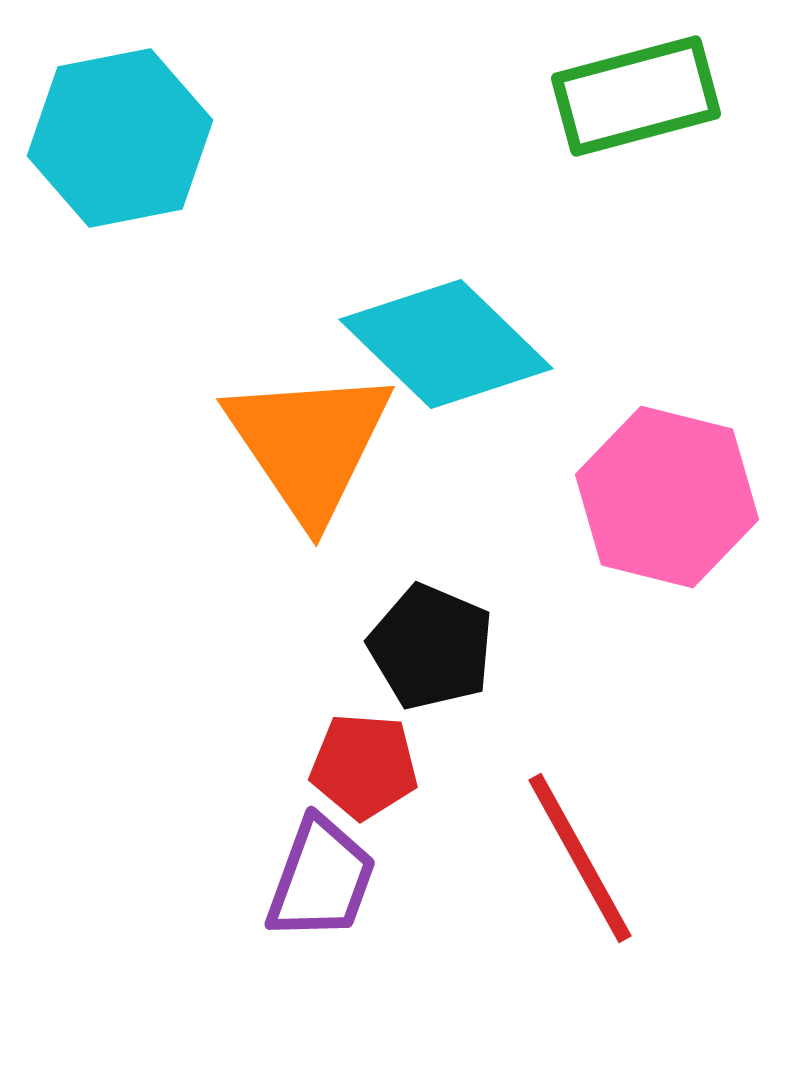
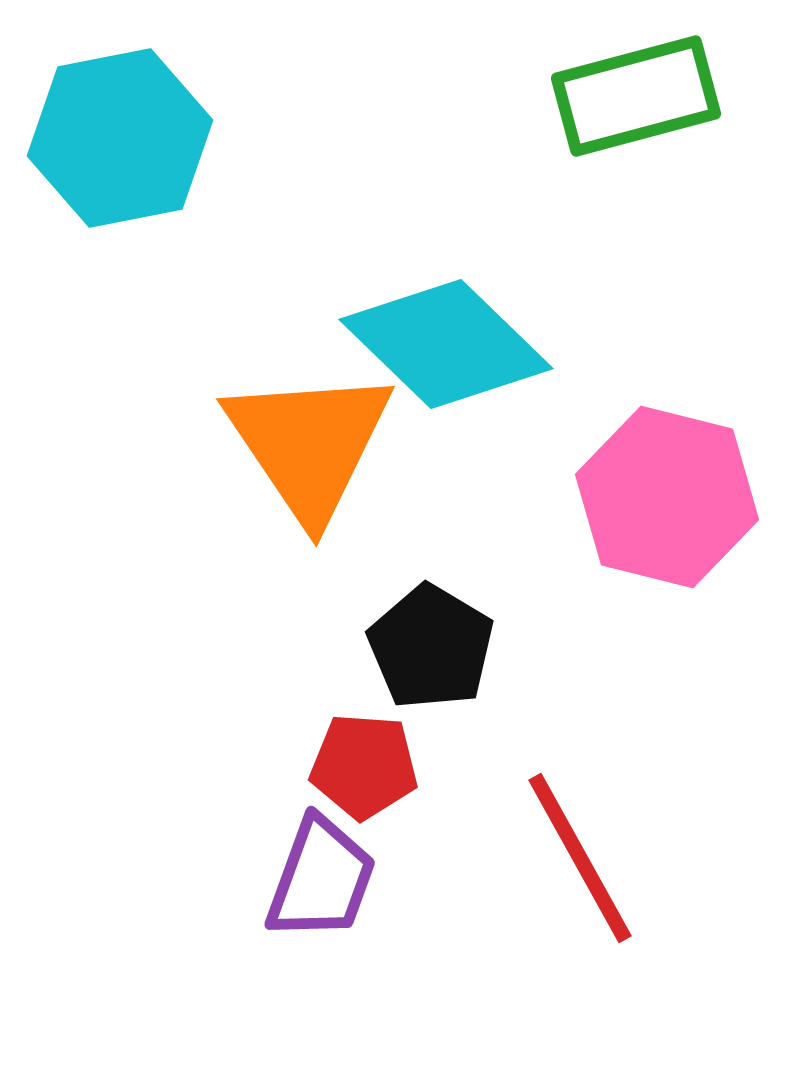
black pentagon: rotated 8 degrees clockwise
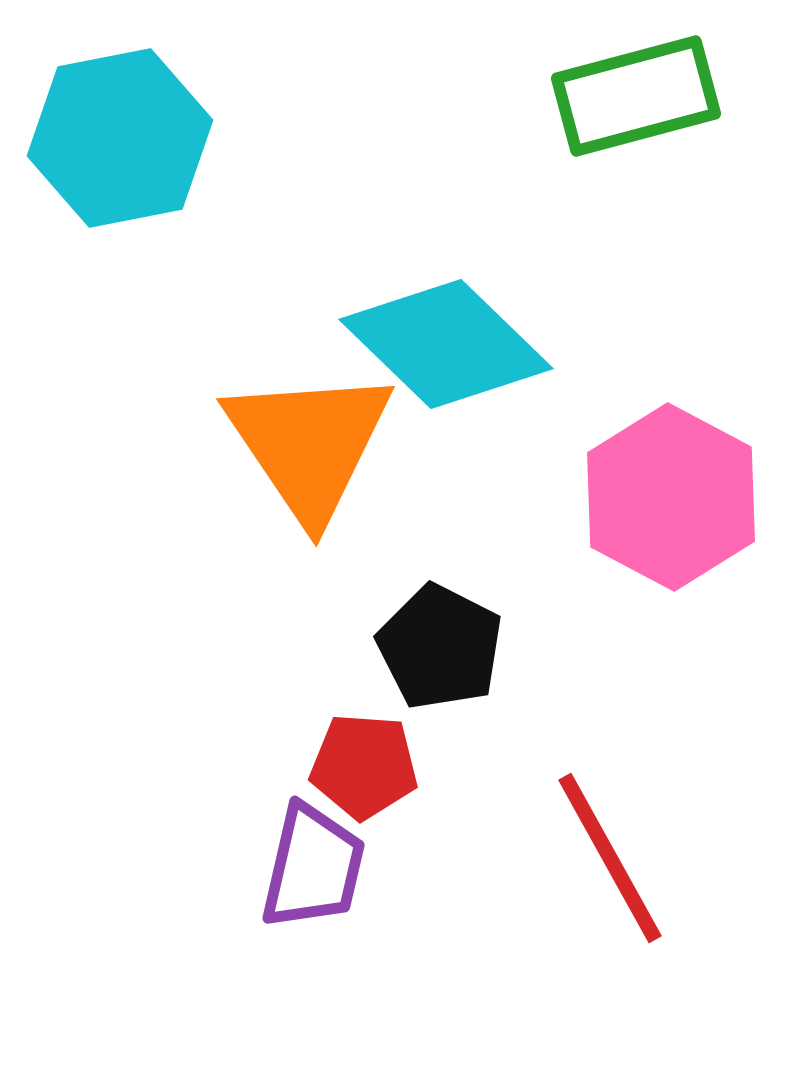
pink hexagon: moved 4 px right; rotated 14 degrees clockwise
black pentagon: moved 9 px right; rotated 4 degrees counterclockwise
red line: moved 30 px right
purple trapezoid: moved 8 px left, 12 px up; rotated 7 degrees counterclockwise
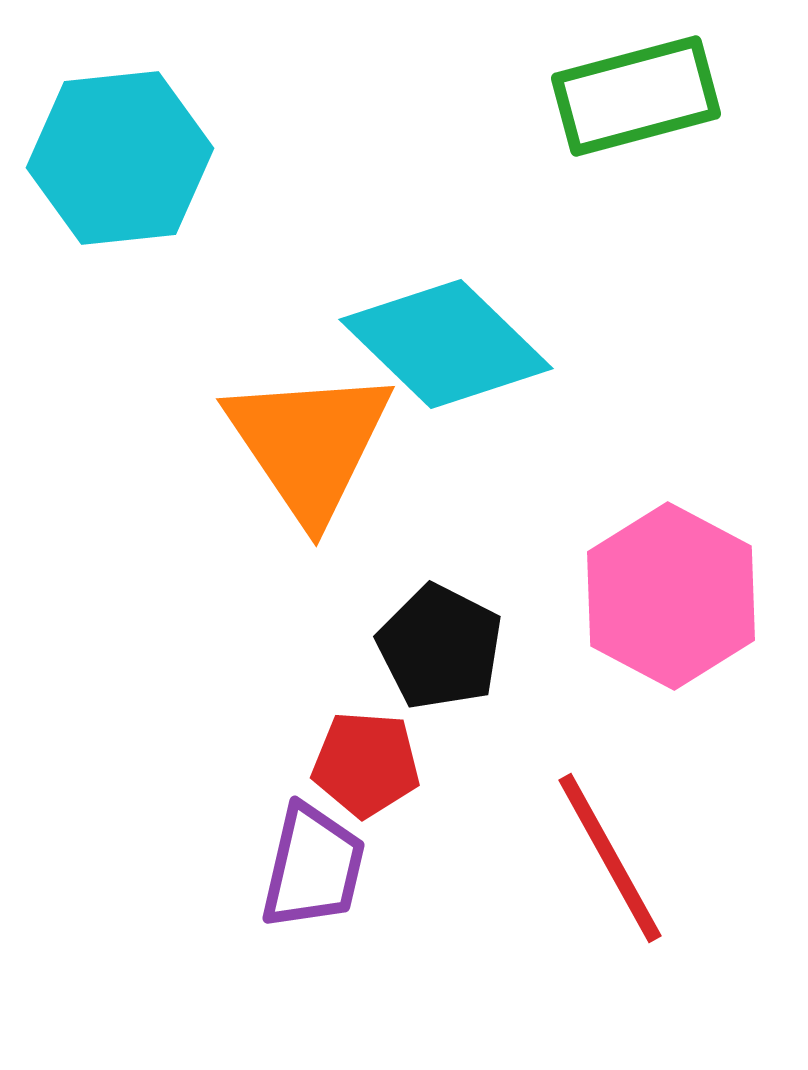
cyan hexagon: moved 20 px down; rotated 5 degrees clockwise
pink hexagon: moved 99 px down
red pentagon: moved 2 px right, 2 px up
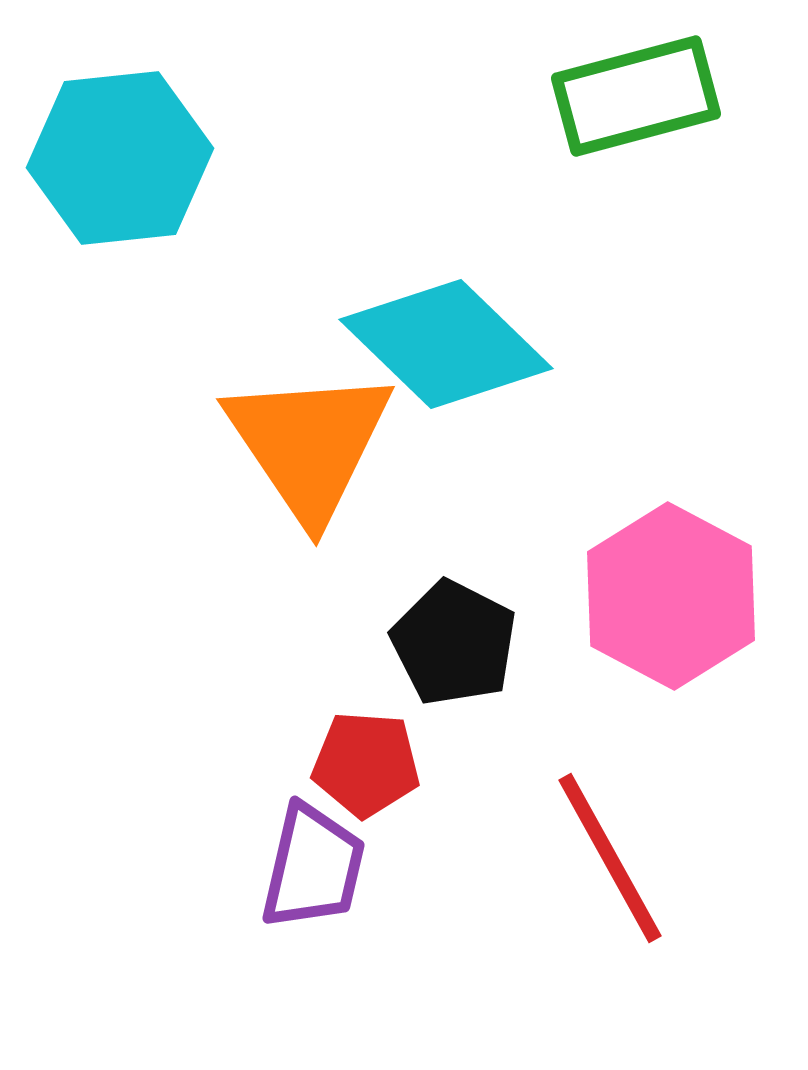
black pentagon: moved 14 px right, 4 px up
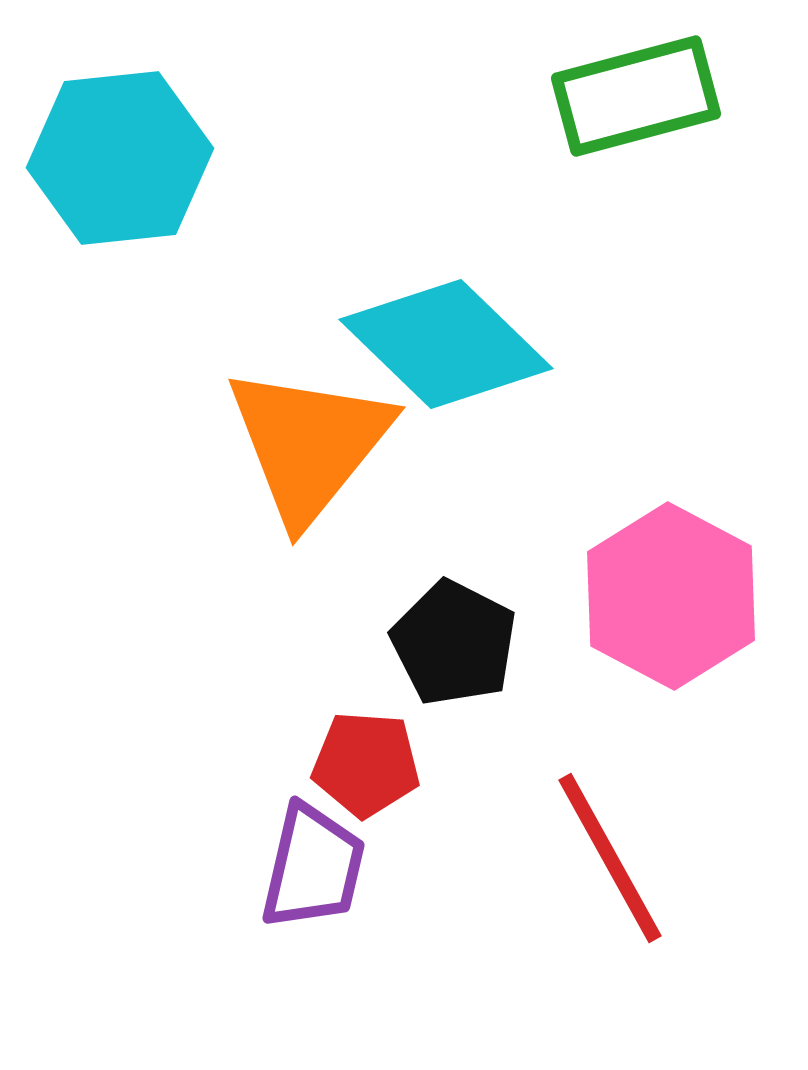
orange triangle: rotated 13 degrees clockwise
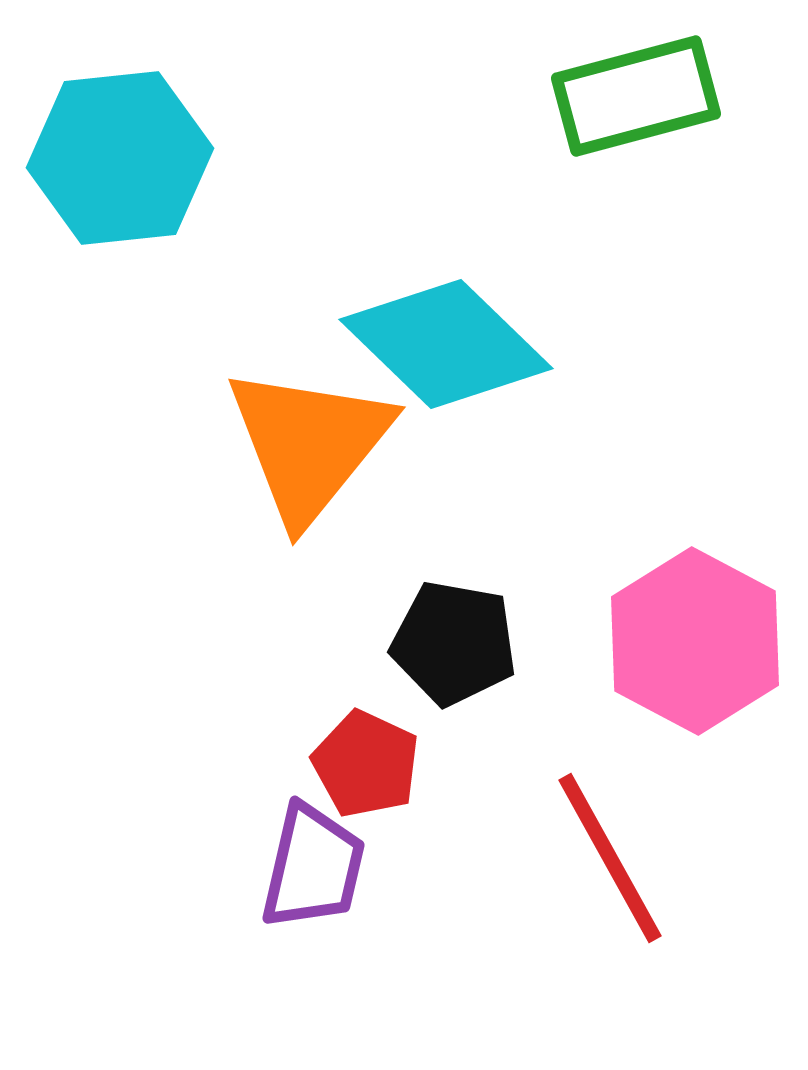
pink hexagon: moved 24 px right, 45 px down
black pentagon: rotated 17 degrees counterclockwise
red pentagon: rotated 21 degrees clockwise
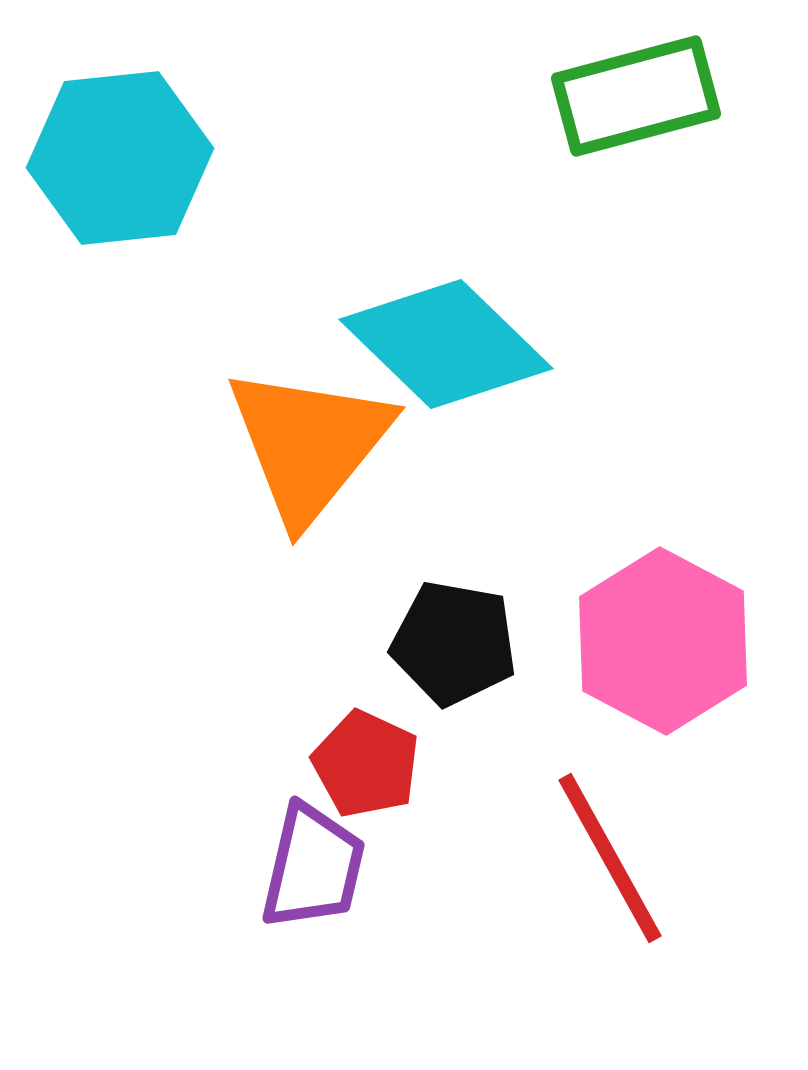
pink hexagon: moved 32 px left
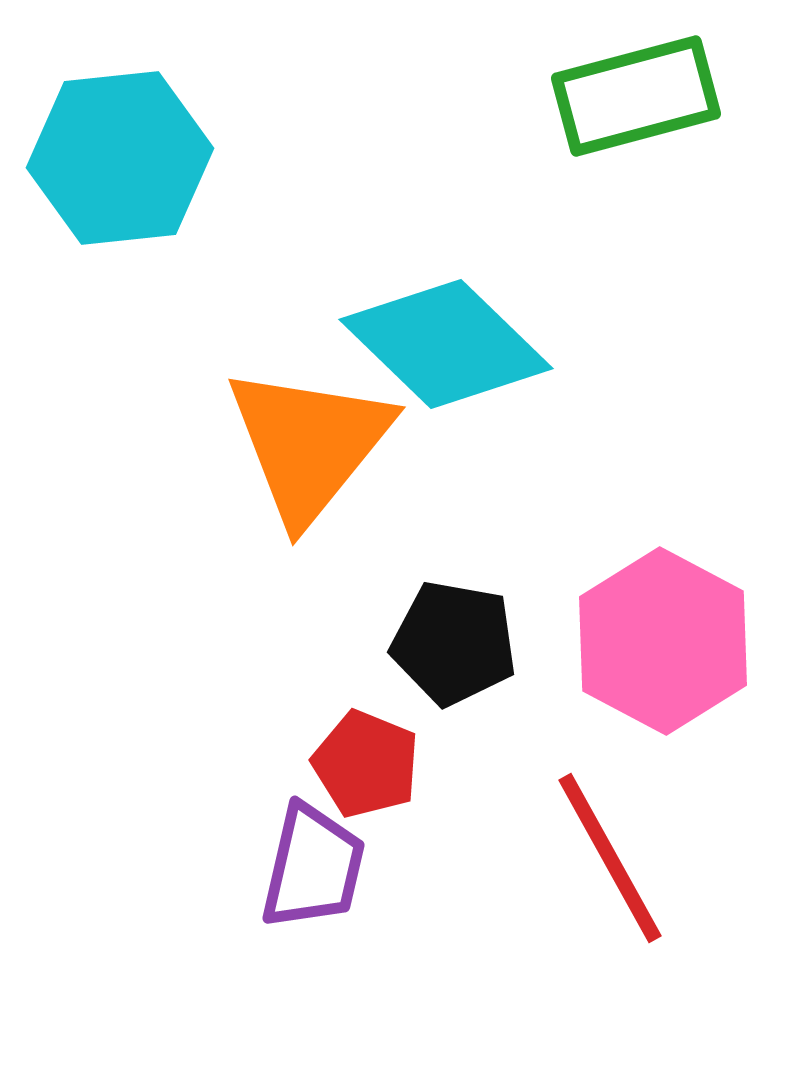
red pentagon: rotated 3 degrees counterclockwise
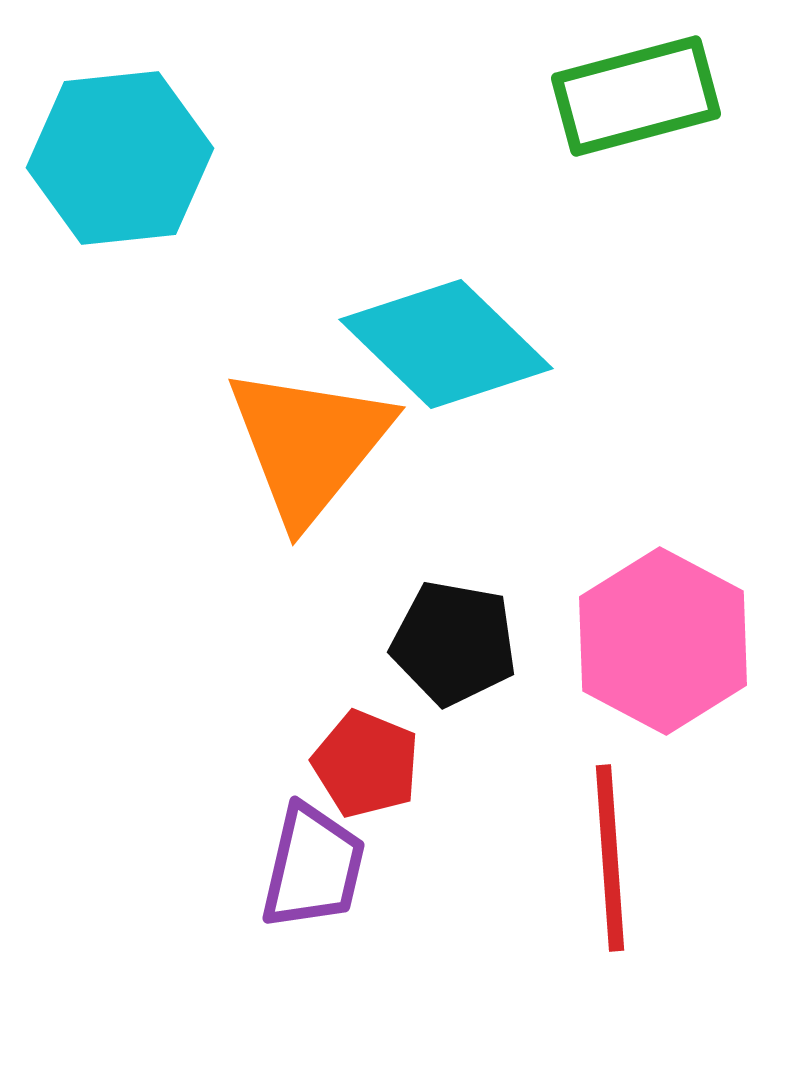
red line: rotated 25 degrees clockwise
